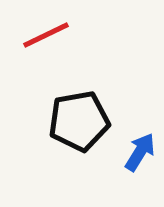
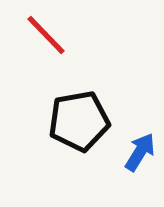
red line: rotated 72 degrees clockwise
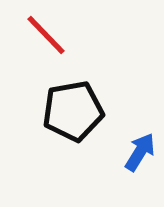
black pentagon: moved 6 px left, 10 px up
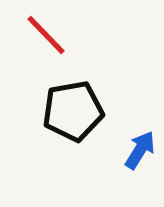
blue arrow: moved 2 px up
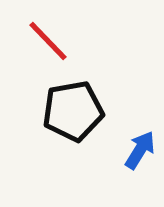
red line: moved 2 px right, 6 px down
